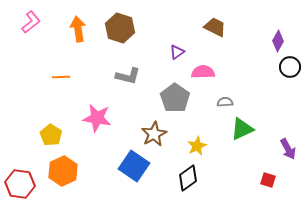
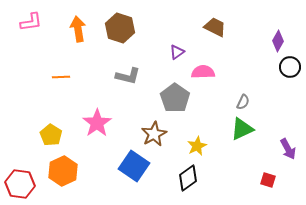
pink L-shape: rotated 30 degrees clockwise
gray semicircle: moved 18 px right; rotated 119 degrees clockwise
pink star: moved 5 px down; rotated 28 degrees clockwise
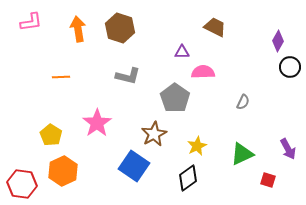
purple triangle: moved 5 px right; rotated 35 degrees clockwise
green triangle: moved 25 px down
red hexagon: moved 2 px right
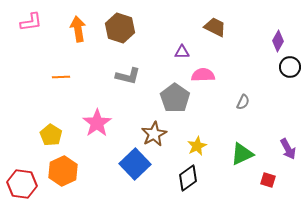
pink semicircle: moved 3 px down
blue square: moved 1 px right, 2 px up; rotated 12 degrees clockwise
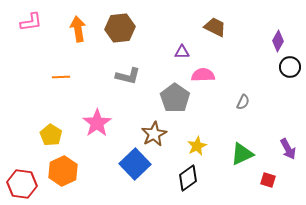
brown hexagon: rotated 24 degrees counterclockwise
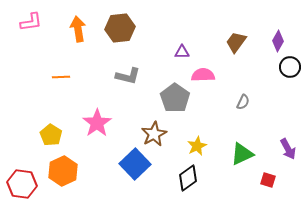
brown trapezoid: moved 21 px right, 15 px down; rotated 80 degrees counterclockwise
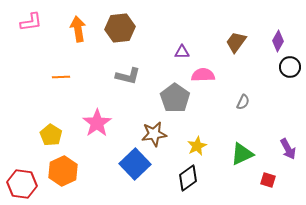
brown star: rotated 20 degrees clockwise
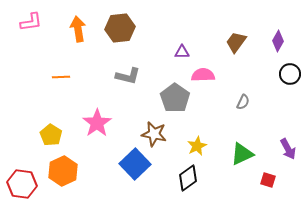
black circle: moved 7 px down
brown star: rotated 20 degrees clockwise
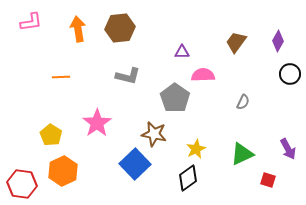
yellow star: moved 1 px left, 3 px down
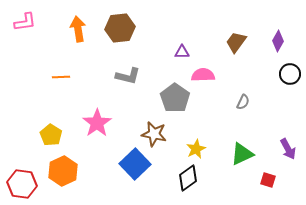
pink L-shape: moved 6 px left
